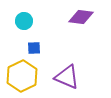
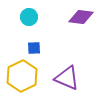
cyan circle: moved 5 px right, 4 px up
purple triangle: moved 1 px down
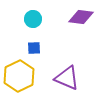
cyan circle: moved 4 px right, 2 px down
yellow hexagon: moved 3 px left
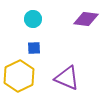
purple diamond: moved 5 px right, 2 px down
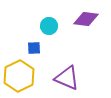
cyan circle: moved 16 px right, 7 px down
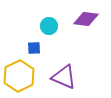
purple triangle: moved 3 px left, 1 px up
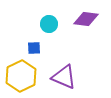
cyan circle: moved 2 px up
yellow hexagon: moved 2 px right
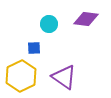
purple triangle: rotated 12 degrees clockwise
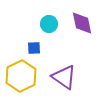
purple diamond: moved 4 px left, 4 px down; rotated 70 degrees clockwise
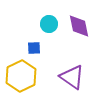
purple diamond: moved 3 px left, 3 px down
purple triangle: moved 8 px right
